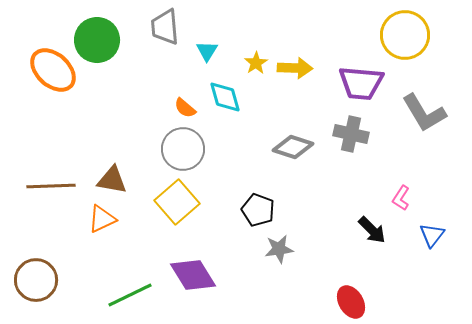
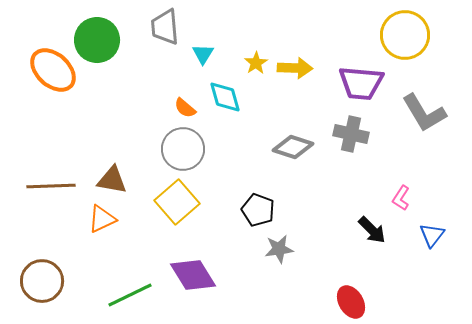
cyan triangle: moved 4 px left, 3 px down
brown circle: moved 6 px right, 1 px down
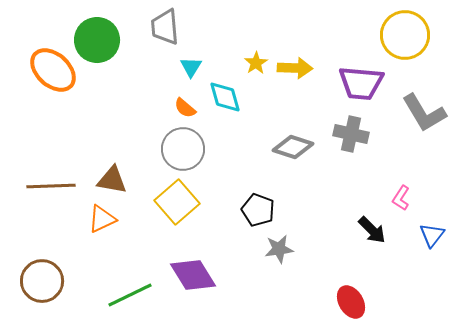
cyan triangle: moved 12 px left, 13 px down
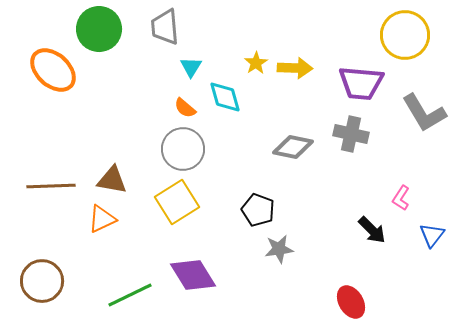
green circle: moved 2 px right, 11 px up
gray diamond: rotated 6 degrees counterclockwise
yellow square: rotated 9 degrees clockwise
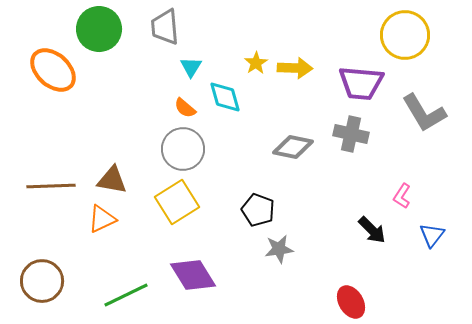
pink L-shape: moved 1 px right, 2 px up
green line: moved 4 px left
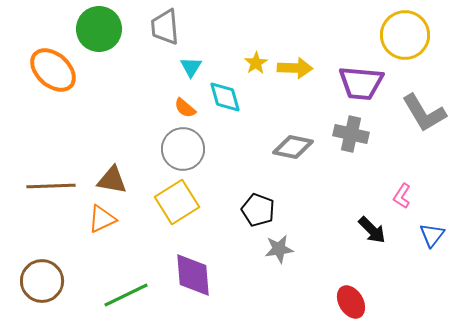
purple diamond: rotated 27 degrees clockwise
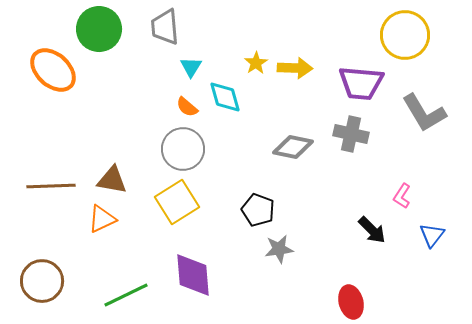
orange semicircle: moved 2 px right, 1 px up
red ellipse: rotated 16 degrees clockwise
